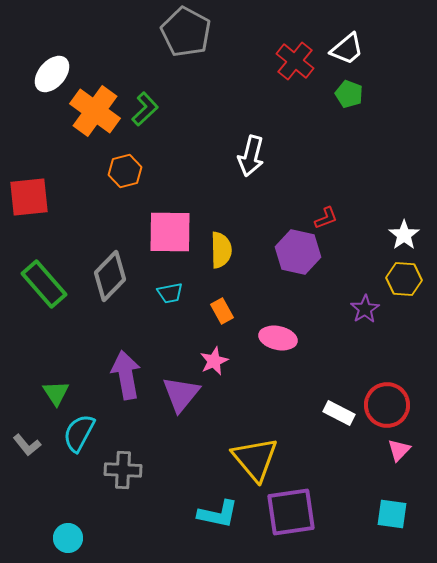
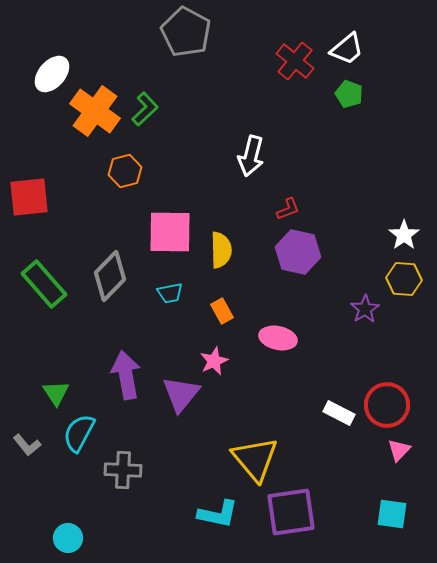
red L-shape: moved 38 px left, 9 px up
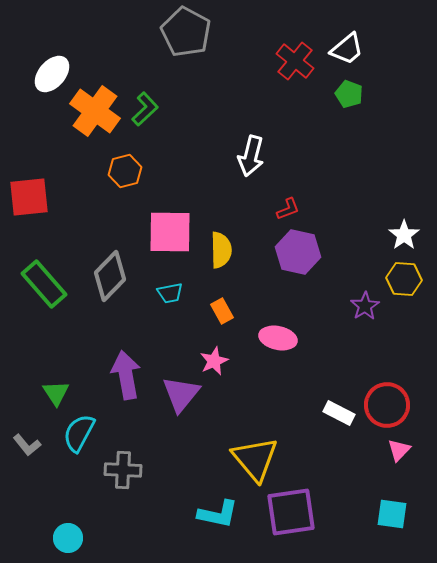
purple star: moved 3 px up
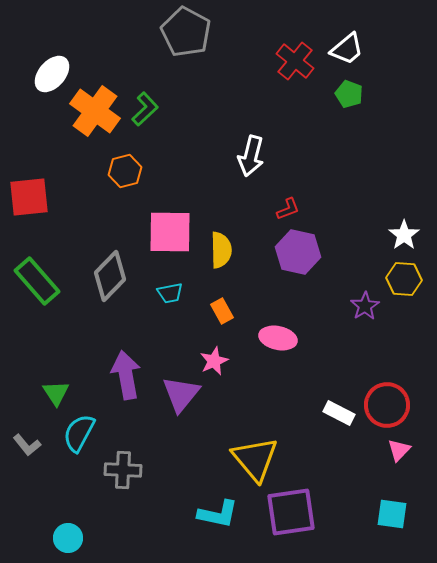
green rectangle: moved 7 px left, 3 px up
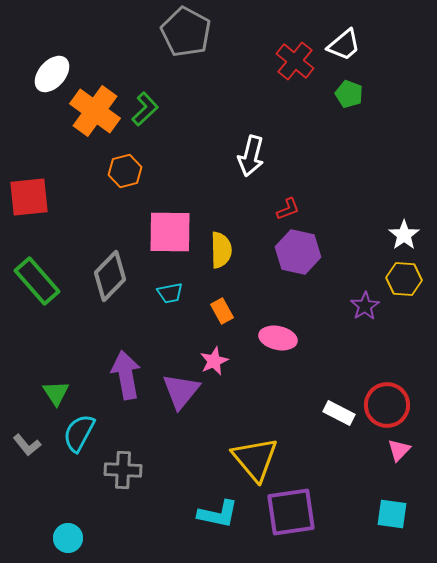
white trapezoid: moved 3 px left, 4 px up
purple triangle: moved 3 px up
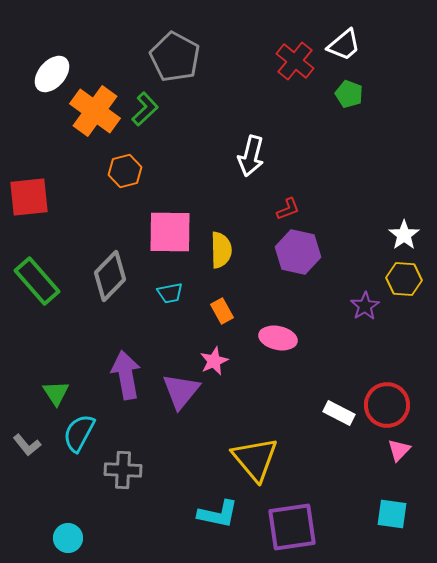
gray pentagon: moved 11 px left, 25 px down
purple square: moved 1 px right, 15 px down
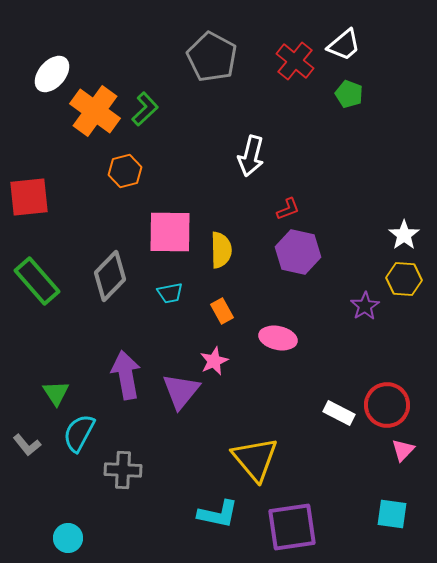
gray pentagon: moved 37 px right
pink triangle: moved 4 px right
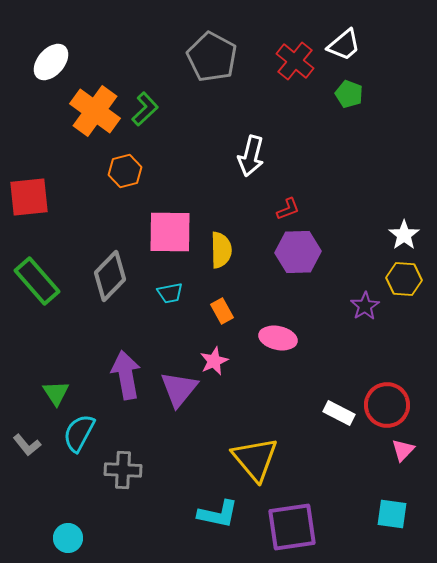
white ellipse: moved 1 px left, 12 px up
purple hexagon: rotated 15 degrees counterclockwise
purple triangle: moved 2 px left, 2 px up
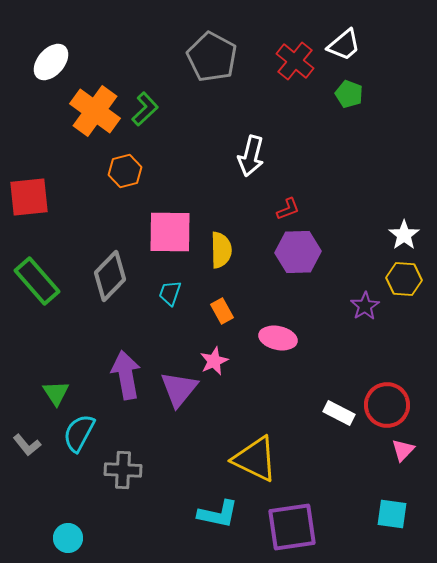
cyan trapezoid: rotated 120 degrees clockwise
yellow triangle: rotated 24 degrees counterclockwise
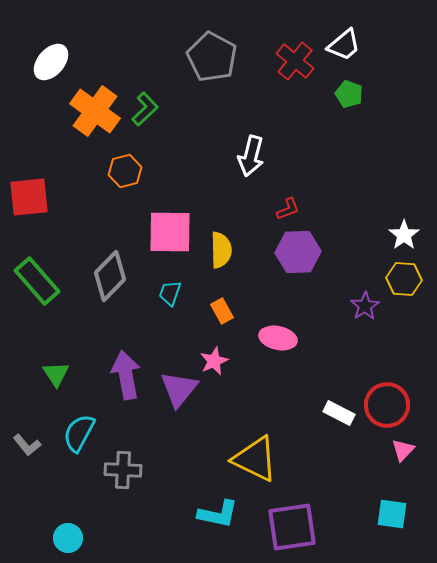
green triangle: moved 19 px up
